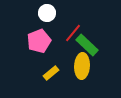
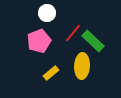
green rectangle: moved 6 px right, 4 px up
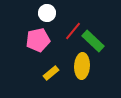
red line: moved 2 px up
pink pentagon: moved 1 px left, 1 px up; rotated 10 degrees clockwise
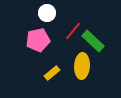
yellow rectangle: moved 1 px right
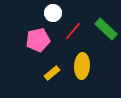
white circle: moved 6 px right
green rectangle: moved 13 px right, 12 px up
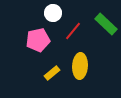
green rectangle: moved 5 px up
yellow ellipse: moved 2 px left
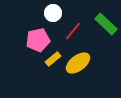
yellow ellipse: moved 2 px left, 3 px up; rotated 50 degrees clockwise
yellow rectangle: moved 1 px right, 14 px up
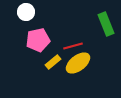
white circle: moved 27 px left, 1 px up
green rectangle: rotated 25 degrees clockwise
red line: moved 15 px down; rotated 36 degrees clockwise
yellow rectangle: moved 3 px down
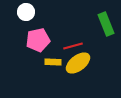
yellow rectangle: rotated 42 degrees clockwise
